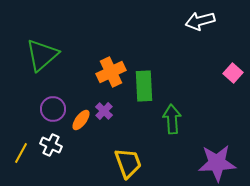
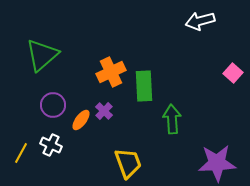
purple circle: moved 4 px up
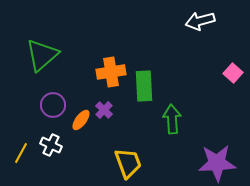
orange cross: rotated 16 degrees clockwise
purple cross: moved 1 px up
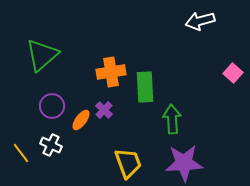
green rectangle: moved 1 px right, 1 px down
purple circle: moved 1 px left, 1 px down
yellow line: rotated 65 degrees counterclockwise
purple star: moved 33 px left
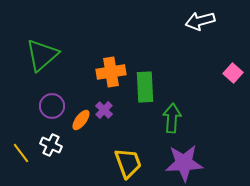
green arrow: moved 1 px up; rotated 8 degrees clockwise
